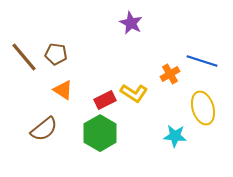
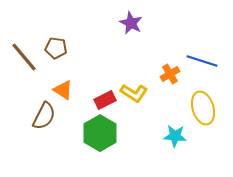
brown pentagon: moved 6 px up
brown semicircle: moved 13 px up; rotated 24 degrees counterclockwise
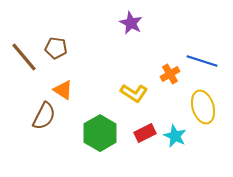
red rectangle: moved 40 px right, 33 px down
yellow ellipse: moved 1 px up
cyan star: rotated 20 degrees clockwise
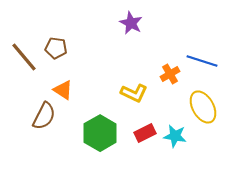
yellow L-shape: rotated 8 degrees counterclockwise
yellow ellipse: rotated 12 degrees counterclockwise
cyan star: rotated 15 degrees counterclockwise
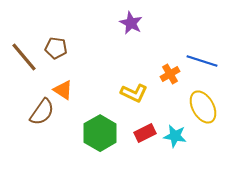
brown semicircle: moved 2 px left, 4 px up; rotated 8 degrees clockwise
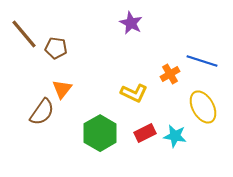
brown line: moved 23 px up
orange triangle: moved 1 px left, 1 px up; rotated 35 degrees clockwise
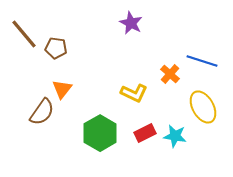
orange cross: rotated 18 degrees counterclockwise
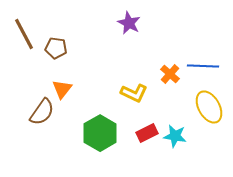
purple star: moved 2 px left
brown line: rotated 12 degrees clockwise
blue line: moved 1 px right, 5 px down; rotated 16 degrees counterclockwise
yellow ellipse: moved 6 px right
red rectangle: moved 2 px right
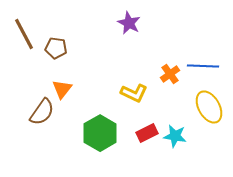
orange cross: rotated 12 degrees clockwise
